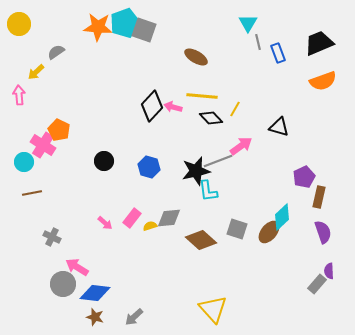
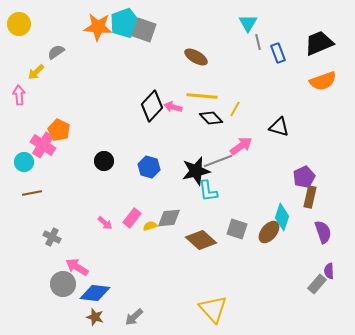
brown rectangle at (319, 197): moved 9 px left
cyan diamond at (282, 217): rotated 28 degrees counterclockwise
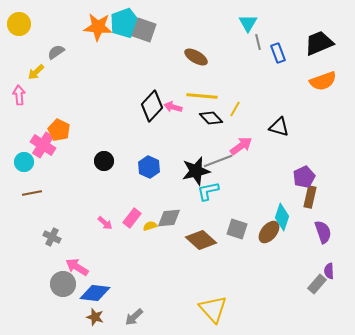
blue hexagon at (149, 167): rotated 10 degrees clockwise
cyan L-shape at (208, 191): rotated 85 degrees clockwise
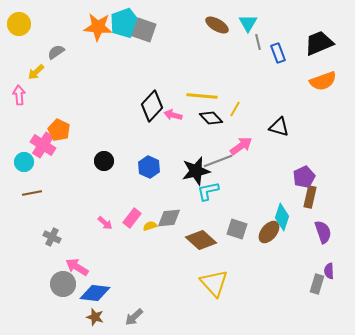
brown ellipse at (196, 57): moved 21 px right, 32 px up
pink arrow at (173, 107): moved 8 px down
gray rectangle at (317, 284): rotated 24 degrees counterclockwise
yellow triangle at (213, 309): moved 1 px right, 26 px up
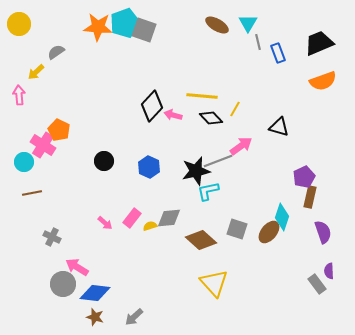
gray rectangle at (317, 284): rotated 54 degrees counterclockwise
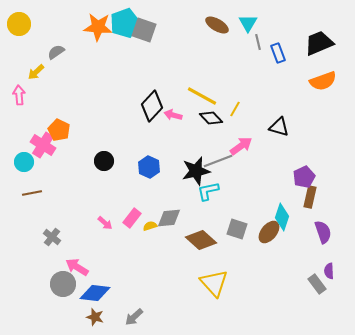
yellow line at (202, 96): rotated 24 degrees clockwise
gray cross at (52, 237): rotated 12 degrees clockwise
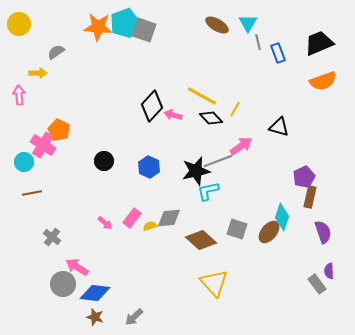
yellow arrow at (36, 72): moved 2 px right, 1 px down; rotated 138 degrees counterclockwise
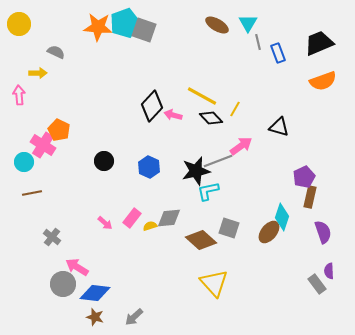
gray semicircle at (56, 52): rotated 60 degrees clockwise
gray square at (237, 229): moved 8 px left, 1 px up
